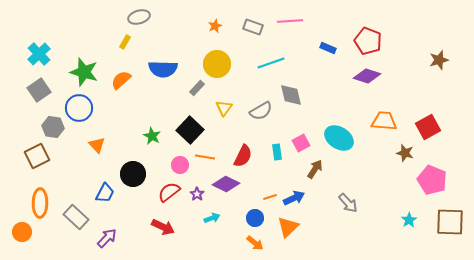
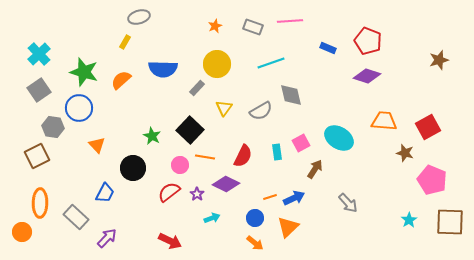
black circle at (133, 174): moved 6 px up
red arrow at (163, 227): moved 7 px right, 14 px down
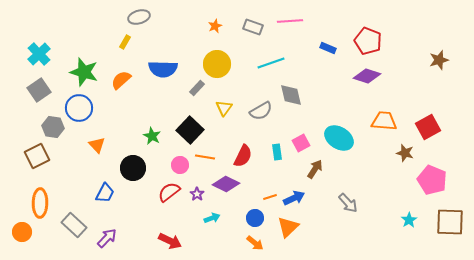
gray rectangle at (76, 217): moved 2 px left, 8 px down
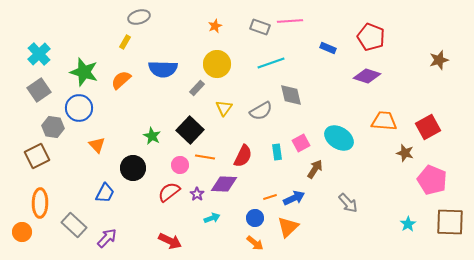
gray rectangle at (253, 27): moved 7 px right
red pentagon at (368, 41): moved 3 px right, 4 px up
purple diamond at (226, 184): moved 2 px left; rotated 24 degrees counterclockwise
cyan star at (409, 220): moved 1 px left, 4 px down
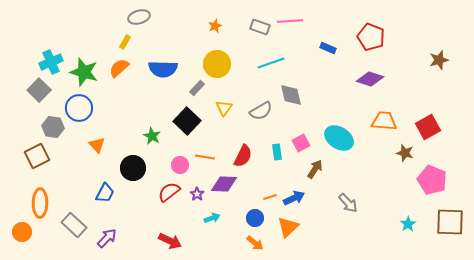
cyan cross at (39, 54): moved 12 px right, 8 px down; rotated 20 degrees clockwise
purple diamond at (367, 76): moved 3 px right, 3 px down
orange semicircle at (121, 80): moved 2 px left, 12 px up
gray square at (39, 90): rotated 10 degrees counterclockwise
black square at (190, 130): moved 3 px left, 9 px up
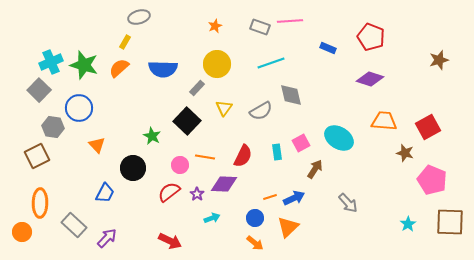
green star at (84, 72): moved 7 px up
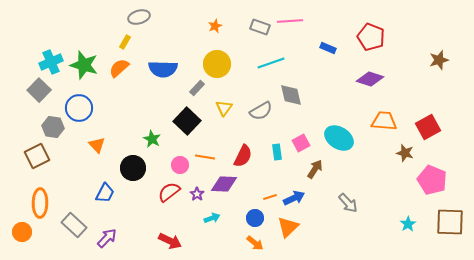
green star at (152, 136): moved 3 px down
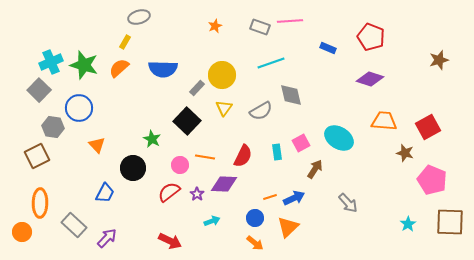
yellow circle at (217, 64): moved 5 px right, 11 px down
cyan arrow at (212, 218): moved 3 px down
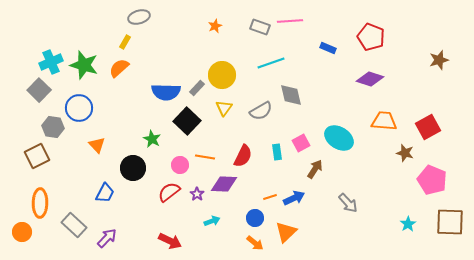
blue semicircle at (163, 69): moved 3 px right, 23 px down
orange triangle at (288, 227): moved 2 px left, 5 px down
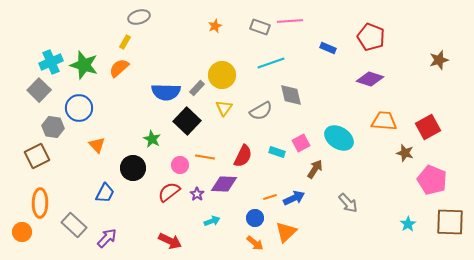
cyan rectangle at (277, 152): rotated 63 degrees counterclockwise
